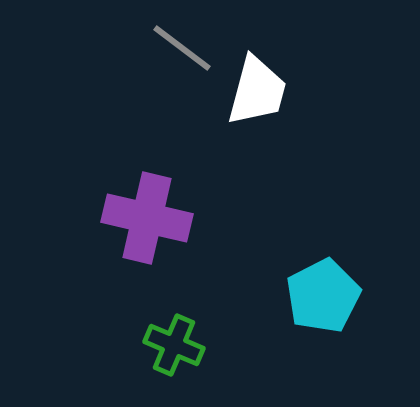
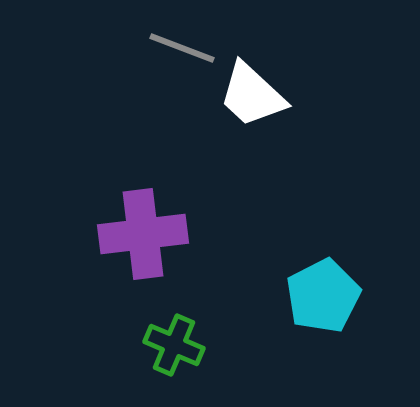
gray line: rotated 16 degrees counterclockwise
white trapezoid: moved 5 px left, 4 px down; rotated 118 degrees clockwise
purple cross: moved 4 px left, 16 px down; rotated 20 degrees counterclockwise
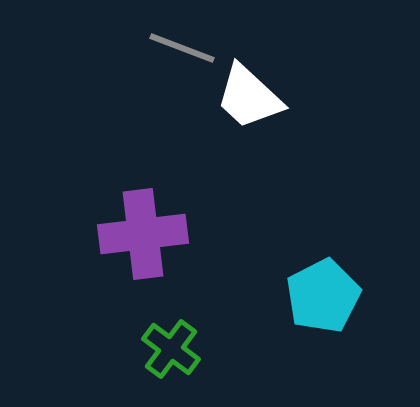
white trapezoid: moved 3 px left, 2 px down
green cross: moved 3 px left, 4 px down; rotated 14 degrees clockwise
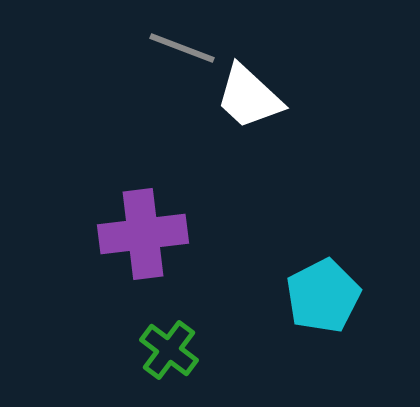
green cross: moved 2 px left, 1 px down
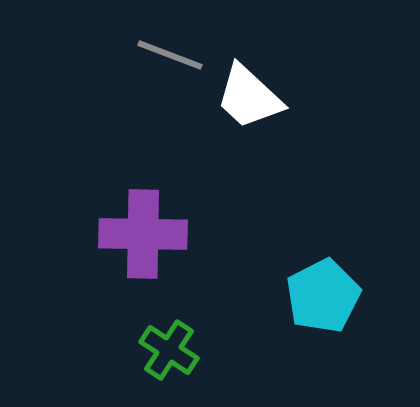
gray line: moved 12 px left, 7 px down
purple cross: rotated 8 degrees clockwise
green cross: rotated 4 degrees counterclockwise
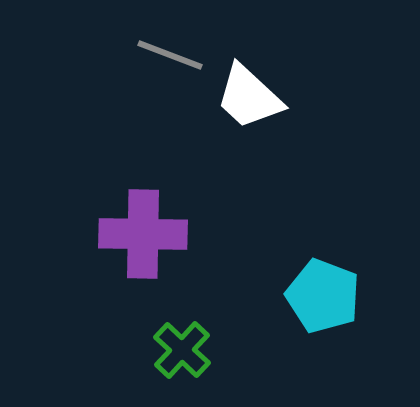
cyan pentagon: rotated 24 degrees counterclockwise
green cross: moved 13 px right; rotated 10 degrees clockwise
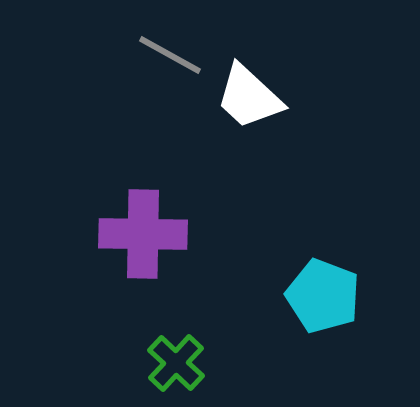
gray line: rotated 8 degrees clockwise
green cross: moved 6 px left, 13 px down
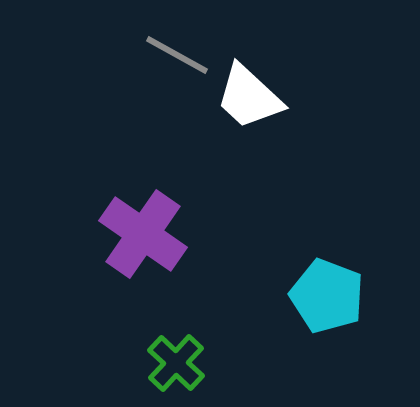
gray line: moved 7 px right
purple cross: rotated 34 degrees clockwise
cyan pentagon: moved 4 px right
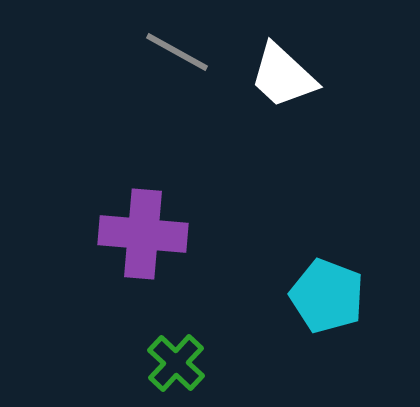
gray line: moved 3 px up
white trapezoid: moved 34 px right, 21 px up
purple cross: rotated 30 degrees counterclockwise
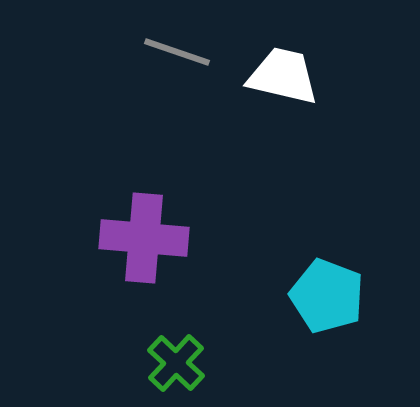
gray line: rotated 10 degrees counterclockwise
white trapezoid: rotated 150 degrees clockwise
purple cross: moved 1 px right, 4 px down
